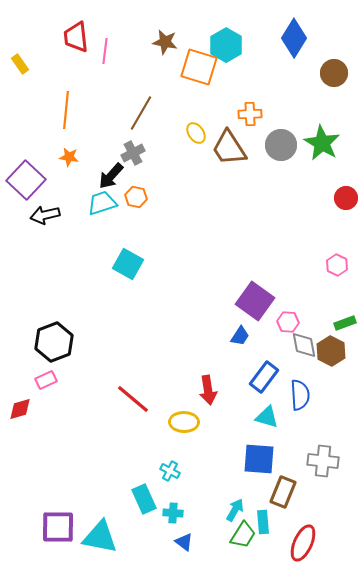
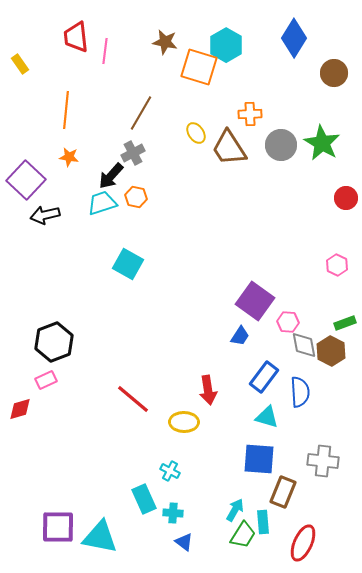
blue semicircle at (300, 395): moved 3 px up
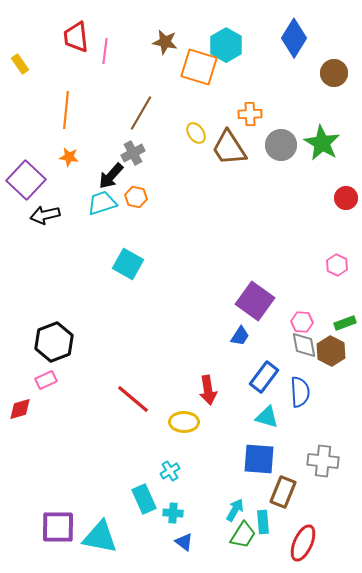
pink hexagon at (288, 322): moved 14 px right
cyan cross at (170, 471): rotated 30 degrees clockwise
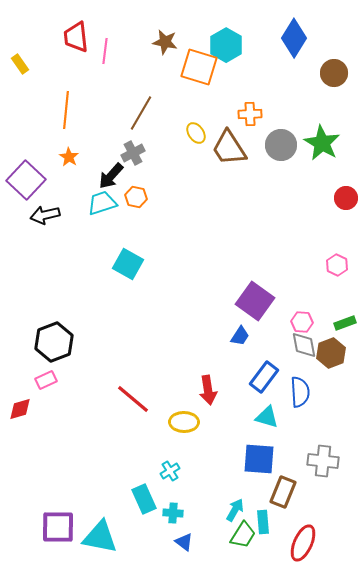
orange star at (69, 157): rotated 24 degrees clockwise
brown hexagon at (331, 351): moved 2 px down; rotated 12 degrees clockwise
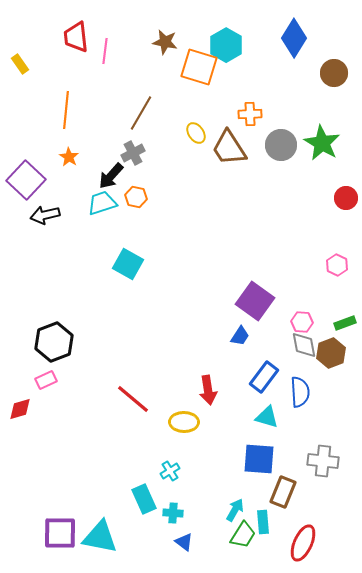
purple square at (58, 527): moved 2 px right, 6 px down
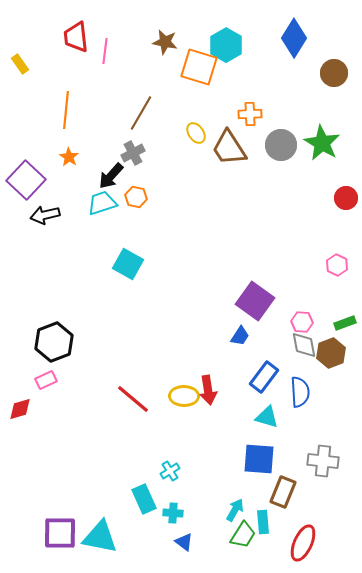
yellow ellipse at (184, 422): moved 26 px up
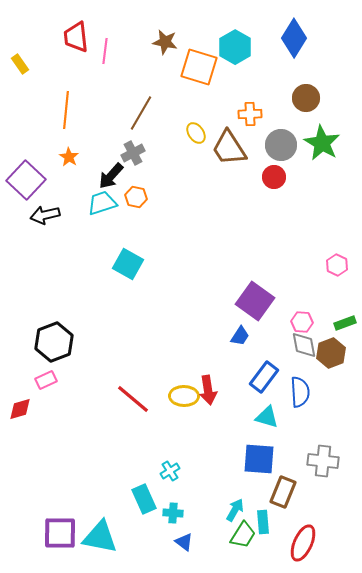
cyan hexagon at (226, 45): moved 9 px right, 2 px down
brown circle at (334, 73): moved 28 px left, 25 px down
red circle at (346, 198): moved 72 px left, 21 px up
